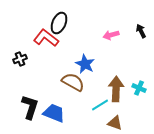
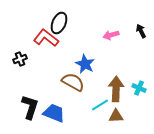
brown triangle: moved 1 px right, 7 px up; rotated 21 degrees counterclockwise
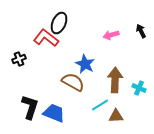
black cross: moved 1 px left
brown arrow: moved 1 px left, 9 px up
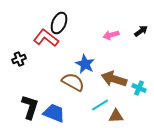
black arrow: rotated 80 degrees clockwise
brown arrow: moved 1 px left, 1 px up; rotated 75 degrees counterclockwise
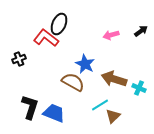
black ellipse: moved 1 px down
brown triangle: moved 3 px left; rotated 42 degrees counterclockwise
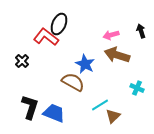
black arrow: rotated 72 degrees counterclockwise
red L-shape: moved 1 px up
black cross: moved 3 px right, 2 px down; rotated 24 degrees counterclockwise
brown arrow: moved 3 px right, 24 px up
cyan cross: moved 2 px left
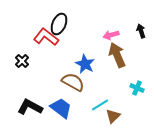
brown arrow: rotated 50 degrees clockwise
black L-shape: rotated 80 degrees counterclockwise
blue trapezoid: moved 7 px right, 5 px up; rotated 15 degrees clockwise
